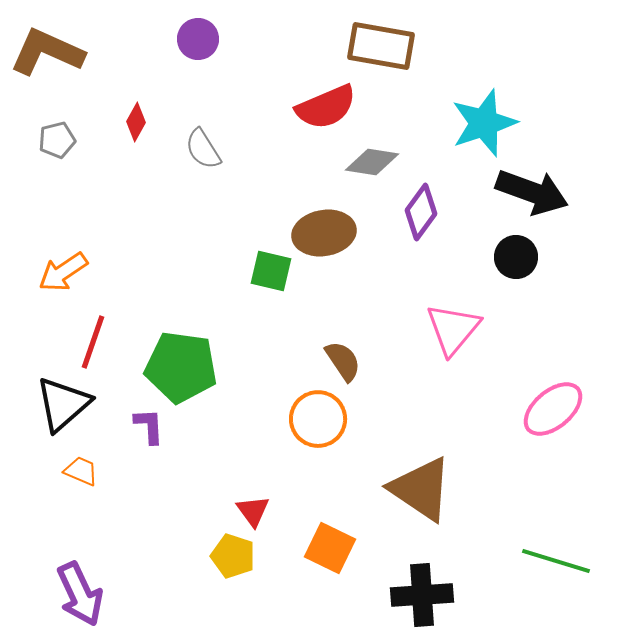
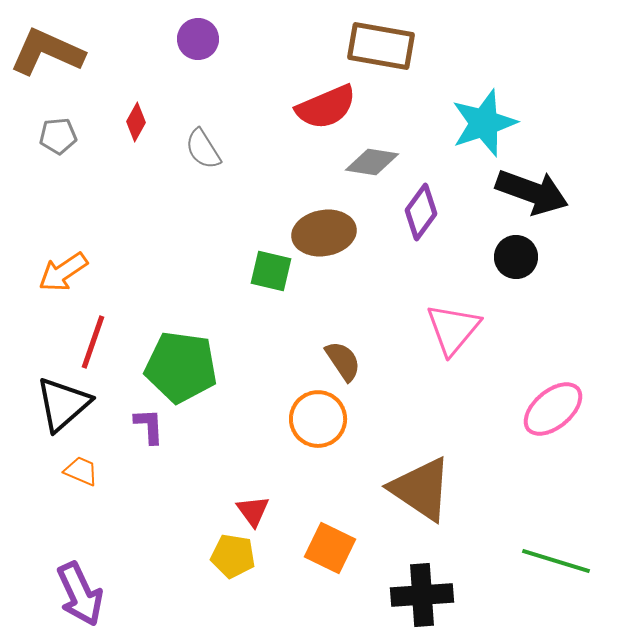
gray pentagon: moved 1 px right, 4 px up; rotated 9 degrees clockwise
yellow pentagon: rotated 9 degrees counterclockwise
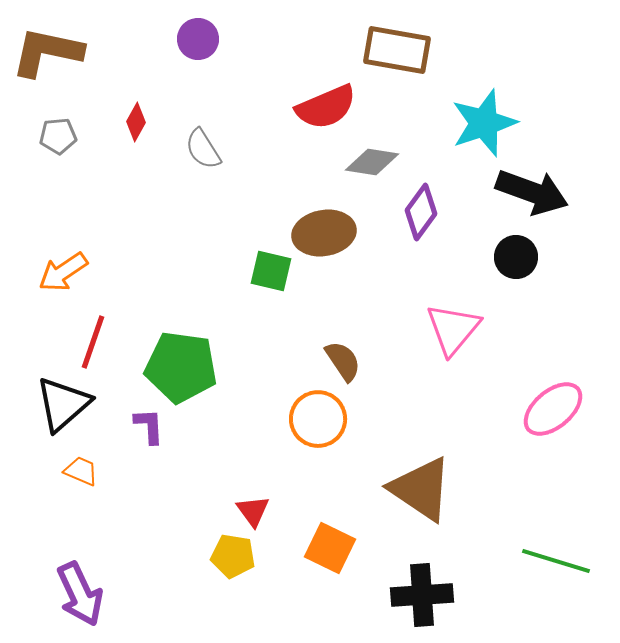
brown rectangle: moved 16 px right, 4 px down
brown L-shape: rotated 12 degrees counterclockwise
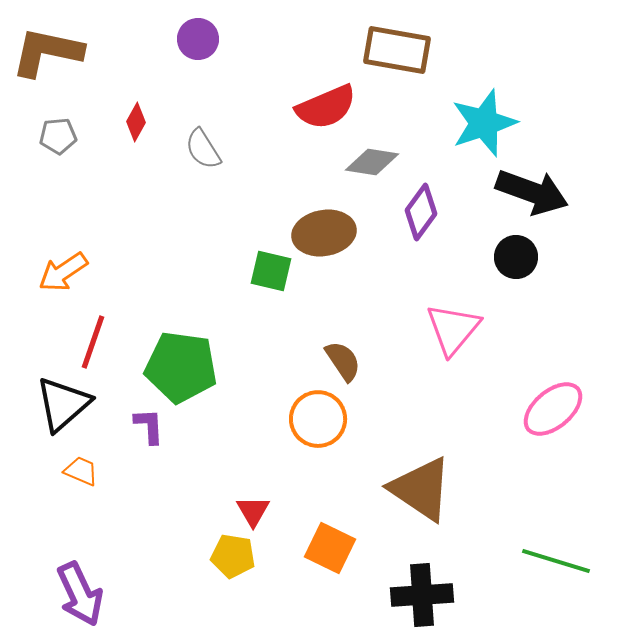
red triangle: rotated 6 degrees clockwise
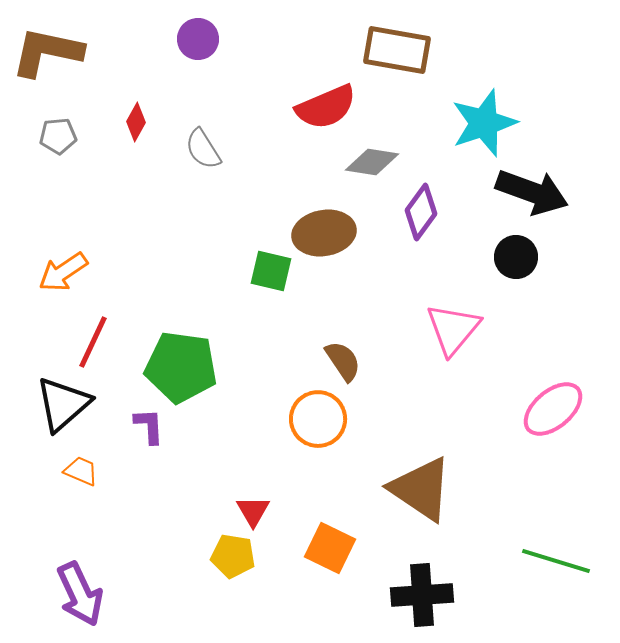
red line: rotated 6 degrees clockwise
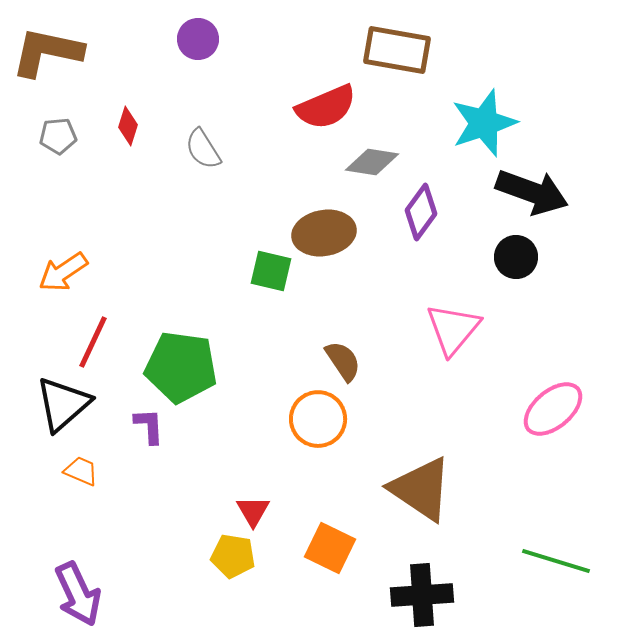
red diamond: moved 8 px left, 4 px down; rotated 12 degrees counterclockwise
purple arrow: moved 2 px left
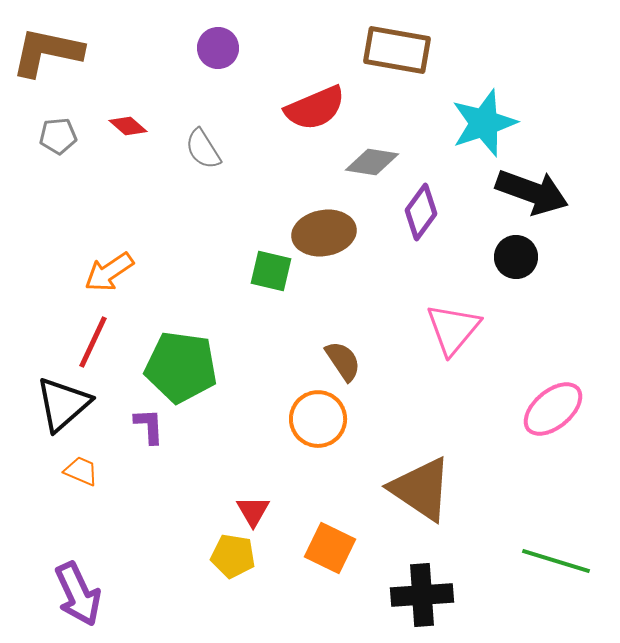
purple circle: moved 20 px right, 9 px down
red semicircle: moved 11 px left, 1 px down
red diamond: rotated 66 degrees counterclockwise
orange arrow: moved 46 px right
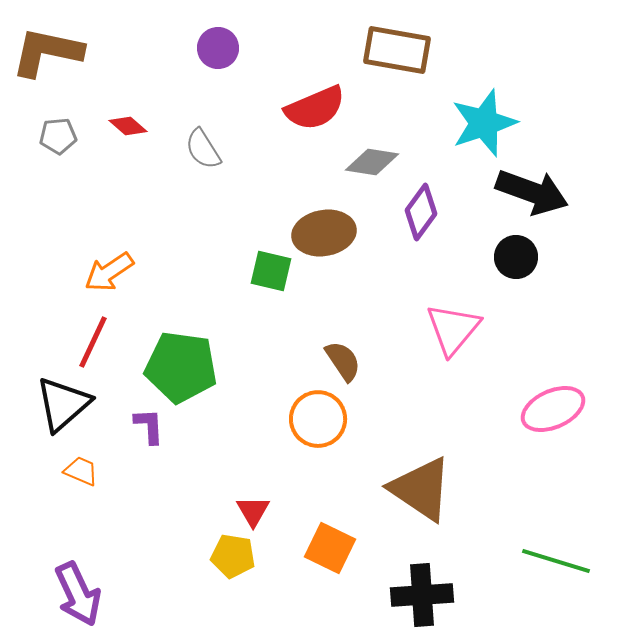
pink ellipse: rotated 16 degrees clockwise
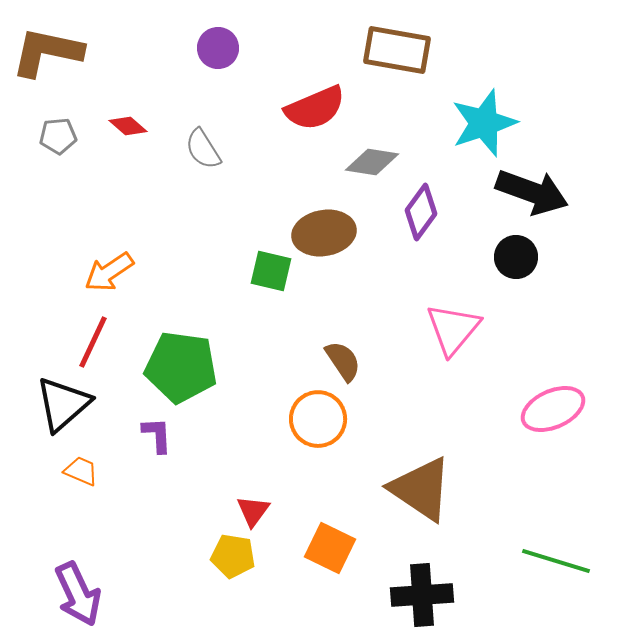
purple L-shape: moved 8 px right, 9 px down
red triangle: rotated 6 degrees clockwise
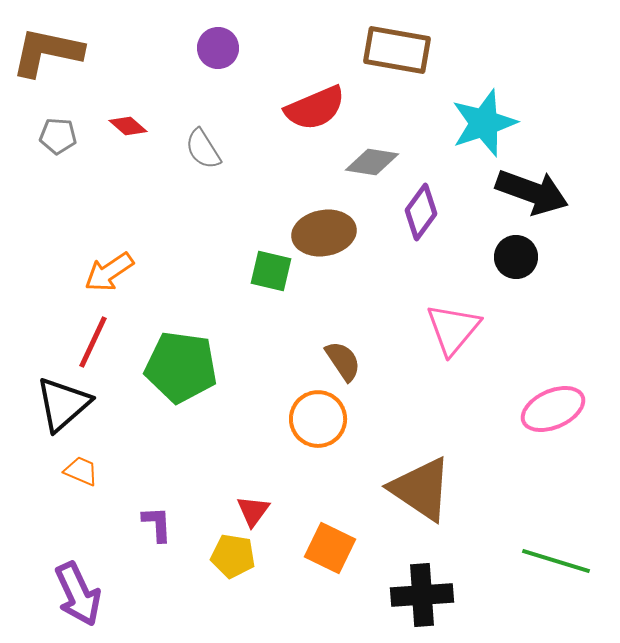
gray pentagon: rotated 9 degrees clockwise
purple L-shape: moved 89 px down
